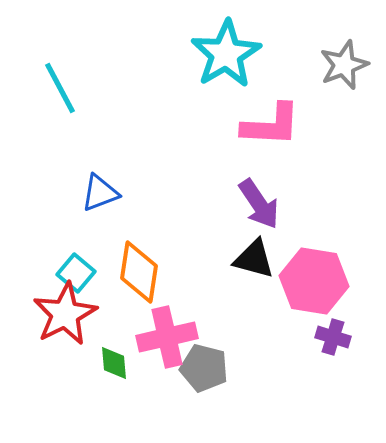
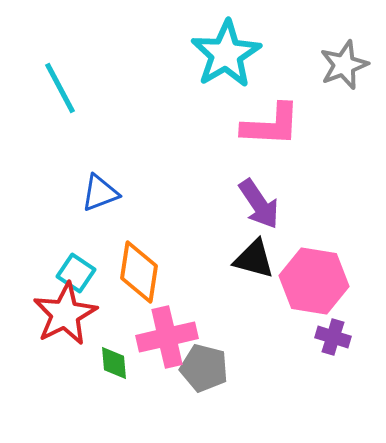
cyan square: rotated 6 degrees counterclockwise
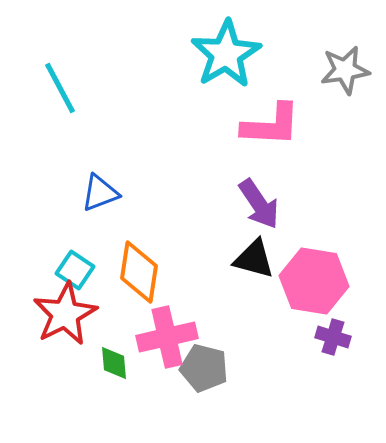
gray star: moved 1 px right, 5 px down; rotated 12 degrees clockwise
cyan square: moved 1 px left, 3 px up
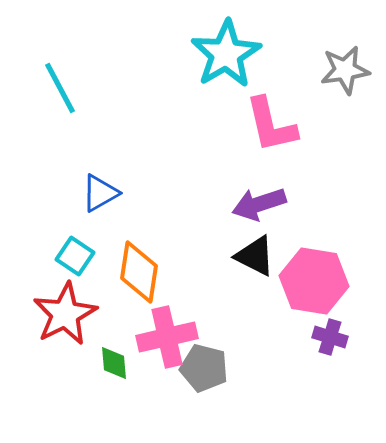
pink L-shape: rotated 74 degrees clockwise
blue triangle: rotated 9 degrees counterclockwise
purple arrow: rotated 106 degrees clockwise
black triangle: moved 1 px right, 3 px up; rotated 12 degrees clockwise
cyan square: moved 14 px up
purple cross: moved 3 px left
